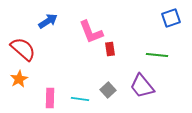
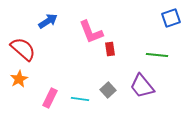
pink rectangle: rotated 24 degrees clockwise
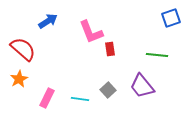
pink rectangle: moved 3 px left
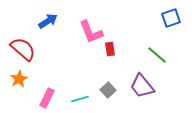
green line: rotated 35 degrees clockwise
cyan line: rotated 24 degrees counterclockwise
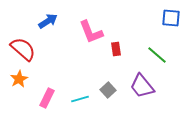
blue square: rotated 24 degrees clockwise
red rectangle: moved 6 px right
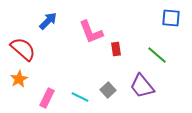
blue arrow: rotated 12 degrees counterclockwise
cyan line: moved 2 px up; rotated 42 degrees clockwise
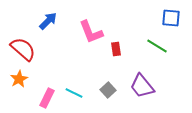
green line: moved 9 px up; rotated 10 degrees counterclockwise
cyan line: moved 6 px left, 4 px up
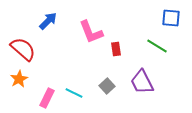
purple trapezoid: moved 4 px up; rotated 12 degrees clockwise
gray square: moved 1 px left, 4 px up
